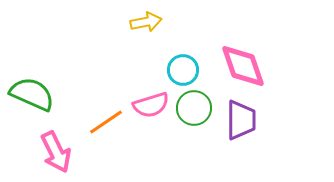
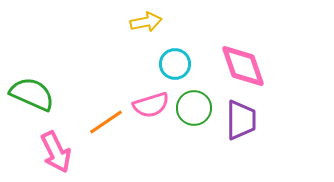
cyan circle: moved 8 px left, 6 px up
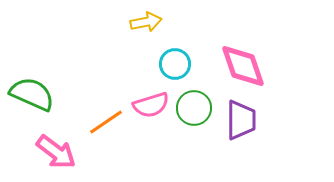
pink arrow: rotated 27 degrees counterclockwise
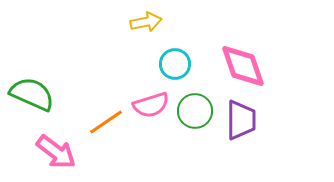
green circle: moved 1 px right, 3 px down
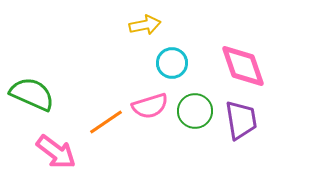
yellow arrow: moved 1 px left, 3 px down
cyan circle: moved 3 px left, 1 px up
pink semicircle: moved 1 px left, 1 px down
purple trapezoid: rotated 9 degrees counterclockwise
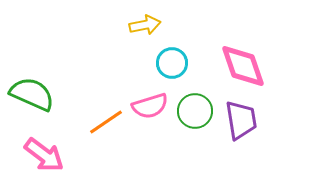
pink arrow: moved 12 px left, 3 px down
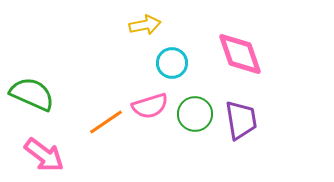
pink diamond: moved 3 px left, 12 px up
green circle: moved 3 px down
